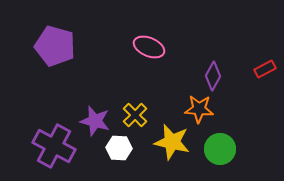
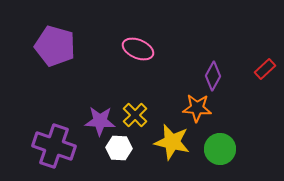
pink ellipse: moved 11 px left, 2 px down
red rectangle: rotated 15 degrees counterclockwise
orange star: moved 2 px left, 1 px up
purple star: moved 5 px right; rotated 12 degrees counterclockwise
purple cross: rotated 9 degrees counterclockwise
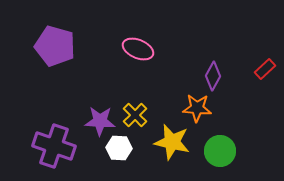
green circle: moved 2 px down
